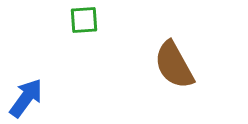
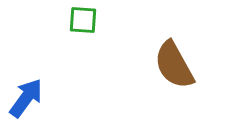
green square: moved 1 px left; rotated 8 degrees clockwise
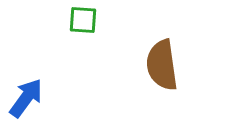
brown semicircle: moved 12 px left; rotated 21 degrees clockwise
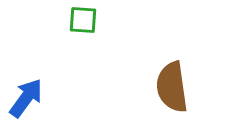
brown semicircle: moved 10 px right, 22 px down
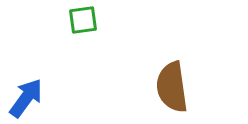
green square: rotated 12 degrees counterclockwise
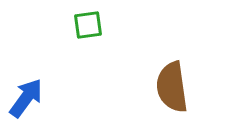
green square: moved 5 px right, 5 px down
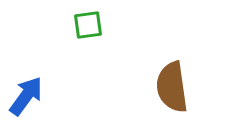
blue arrow: moved 2 px up
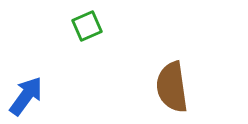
green square: moved 1 px left, 1 px down; rotated 16 degrees counterclockwise
